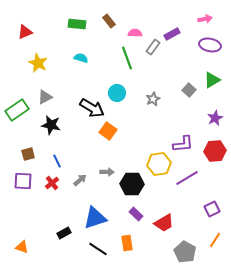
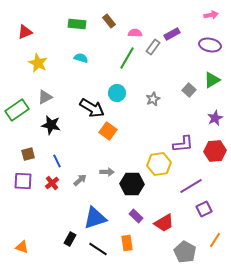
pink arrow at (205, 19): moved 6 px right, 4 px up
green line at (127, 58): rotated 50 degrees clockwise
purple line at (187, 178): moved 4 px right, 8 px down
purple square at (212, 209): moved 8 px left
purple rectangle at (136, 214): moved 2 px down
black rectangle at (64, 233): moved 6 px right, 6 px down; rotated 32 degrees counterclockwise
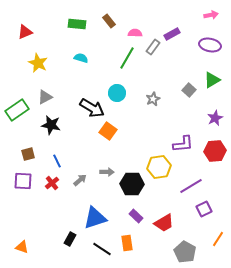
yellow hexagon at (159, 164): moved 3 px down
orange line at (215, 240): moved 3 px right, 1 px up
black line at (98, 249): moved 4 px right
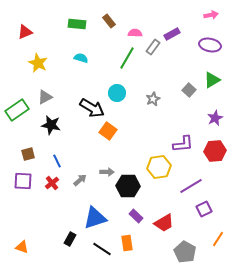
black hexagon at (132, 184): moved 4 px left, 2 px down
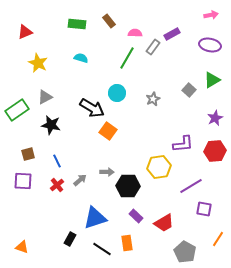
red cross at (52, 183): moved 5 px right, 2 px down
purple square at (204, 209): rotated 35 degrees clockwise
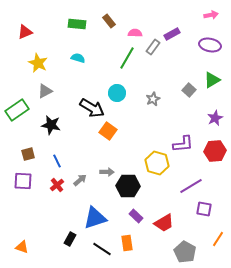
cyan semicircle at (81, 58): moved 3 px left
gray triangle at (45, 97): moved 6 px up
yellow hexagon at (159, 167): moved 2 px left, 4 px up; rotated 25 degrees clockwise
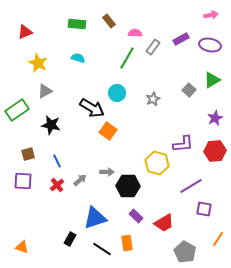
purple rectangle at (172, 34): moved 9 px right, 5 px down
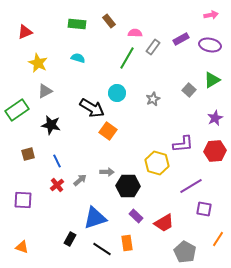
purple square at (23, 181): moved 19 px down
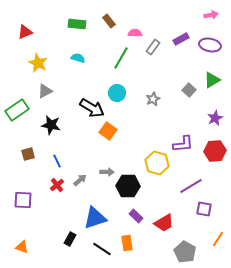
green line at (127, 58): moved 6 px left
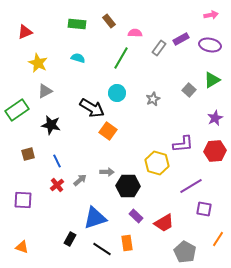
gray rectangle at (153, 47): moved 6 px right, 1 px down
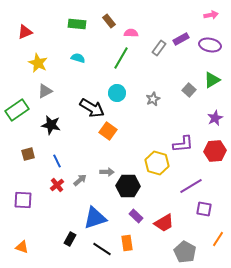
pink semicircle at (135, 33): moved 4 px left
